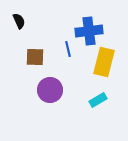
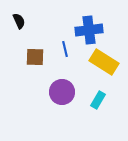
blue cross: moved 1 px up
blue line: moved 3 px left
yellow rectangle: rotated 72 degrees counterclockwise
purple circle: moved 12 px right, 2 px down
cyan rectangle: rotated 30 degrees counterclockwise
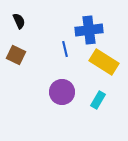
brown square: moved 19 px left, 2 px up; rotated 24 degrees clockwise
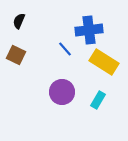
black semicircle: rotated 133 degrees counterclockwise
blue line: rotated 28 degrees counterclockwise
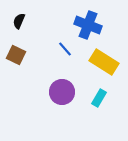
blue cross: moved 1 px left, 5 px up; rotated 28 degrees clockwise
cyan rectangle: moved 1 px right, 2 px up
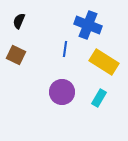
blue line: rotated 49 degrees clockwise
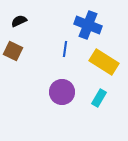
black semicircle: rotated 42 degrees clockwise
brown square: moved 3 px left, 4 px up
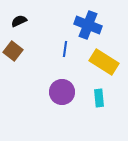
brown square: rotated 12 degrees clockwise
cyan rectangle: rotated 36 degrees counterclockwise
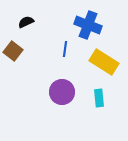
black semicircle: moved 7 px right, 1 px down
